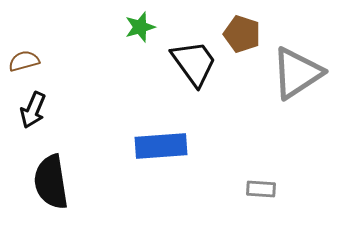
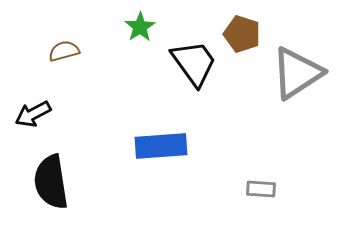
green star: rotated 16 degrees counterclockwise
brown semicircle: moved 40 px right, 10 px up
black arrow: moved 4 px down; rotated 39 degrees clockwise
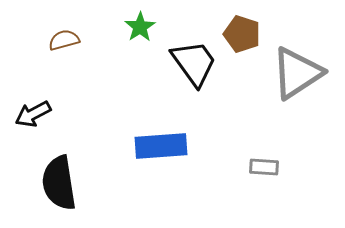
brown semicircle: moved 11 px up
black semicircle: moved 8 px right, 1 px down
gray rectangle: moved 3 px right, 22 px up
